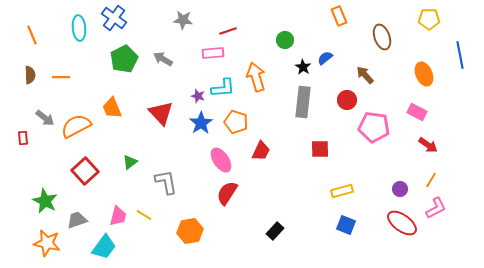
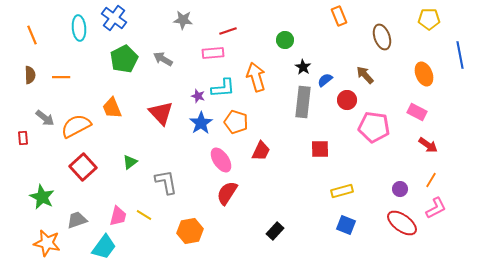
blue semicircle at (325, 58): moved 22 px down
red square at (85, 171): moved 2 px left, 4 px up
green star at (45, 201): moved 3 px left, 4 px up
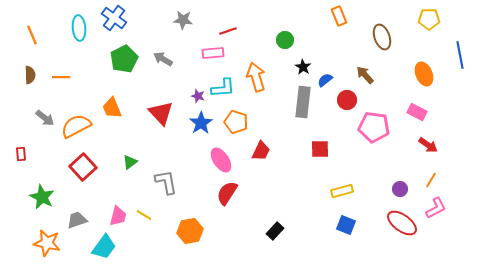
red rectangle at (23, 138): moved 2 px left, 16 px down
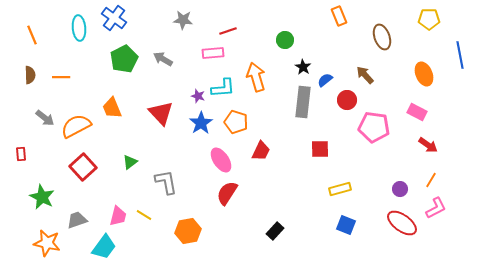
yellow rectangle at (342, 191): moved 2 px left, 2 px up
orange hexagon at (190, 231): moved 2 px left
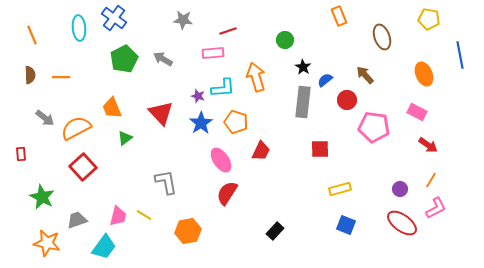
yellow pentagon at (429, 19): rotated 10 degrees clockwise
orange semicircle at (76, 126): moved 2 px down
green triangle at (130, 162): moved 5 px left, 24 px up
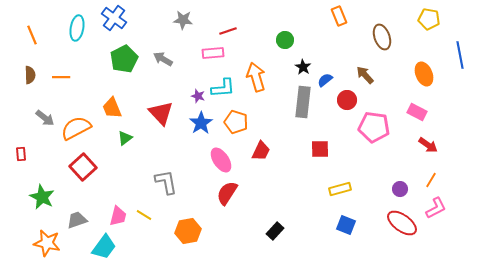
cyan ellipse at (79, 28): moved 2 px left; rotated 15 degrees clockwise
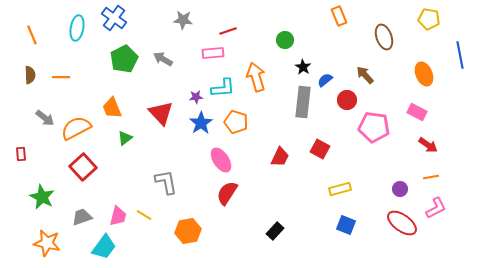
brown ellipse at (382, 37): moved 2 px right
purple star at (198, 96): moved 2 px left, 1 px down; rotated 24 degrees counterclockwise
red square at (320, 149): rotated 30 degrees clockwise
red trapezoid at (261, 151): moved 19 px right, 6 px down
orange line at (431, 180): moved 3 px up; rotated 49 degrees clockwise
gray trapezoid at (77, 220): moved 5 px right, 3 px up
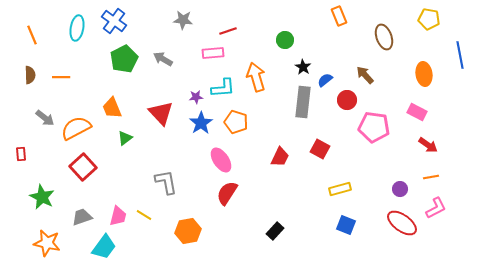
blue cross at (114, 18): moved 3 px down
orange ellipse at (424, 74): rotated 15 degrees clockwise
